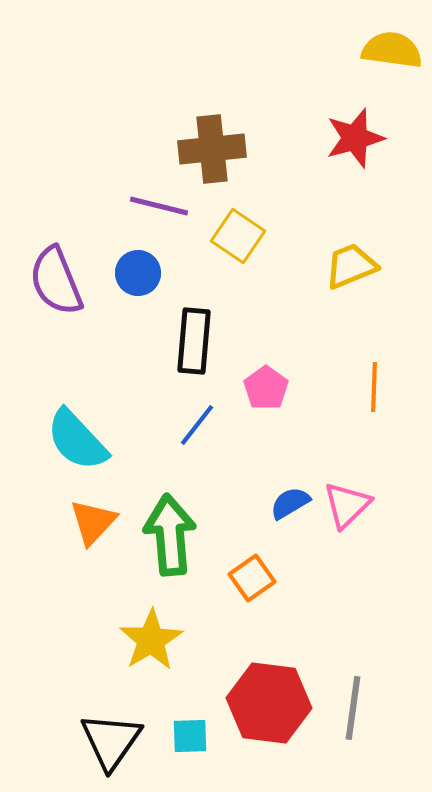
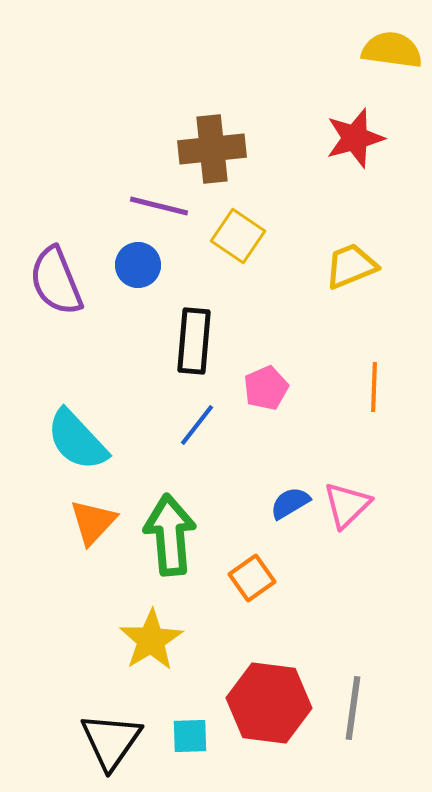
blue circle: moved 8 px up
pink pentagon: rotated 12 degrees clockwise
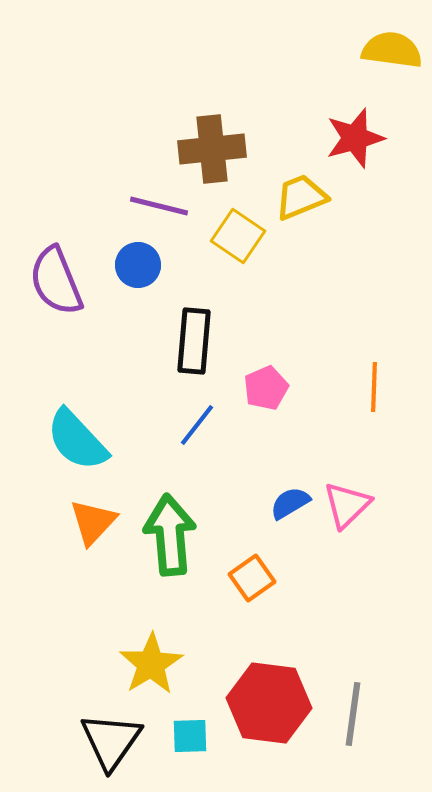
yellow trapezoid: moved 50 px left, 69 px up
yellow star: moved 24 px down
gray line: moved 6 px down
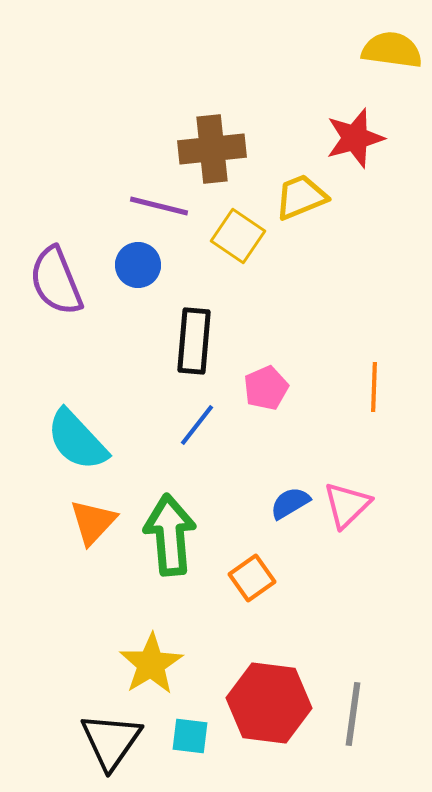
cyan square: rotated 9 degrees clockwise
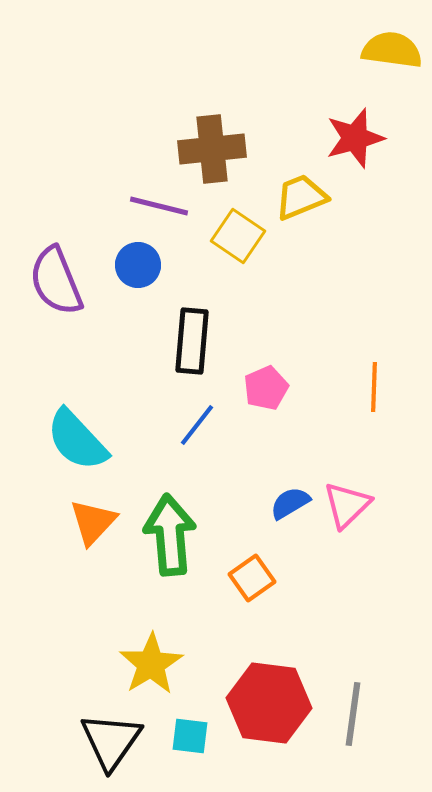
black rectangle: moved 2 px left
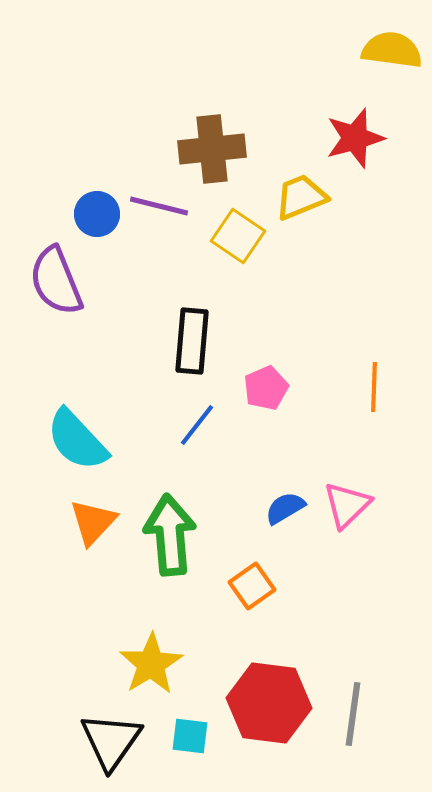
blue circle: moved 41 px left, 51 px up
blue semicircle: moved 5 px left, 5 px down
orange square: moved 8 px down
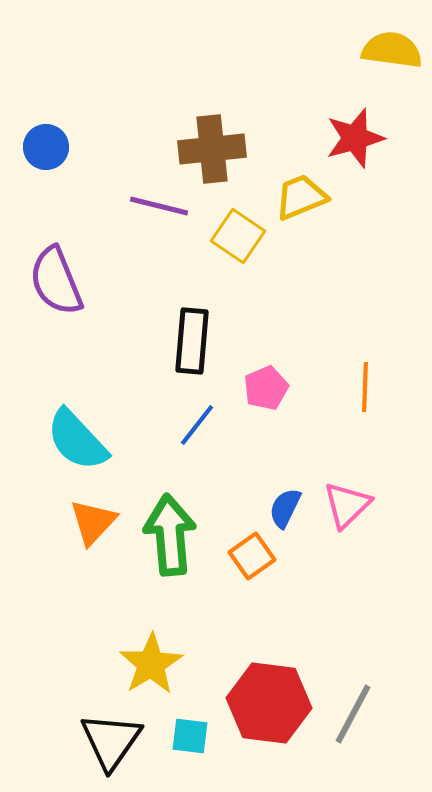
blue circle: moved 51 px left, 67 px up
orange line: moved 9 px left
blue semicircle: rotated 33 degrees counterclockwise
orange square: moved 30 px up
gray line: rotated 20 degrees clockwise
